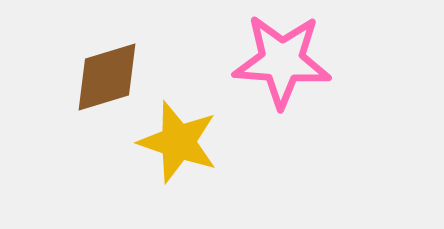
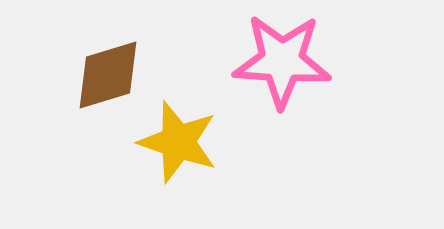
brown diamond: moved 1 px right, 2 px up
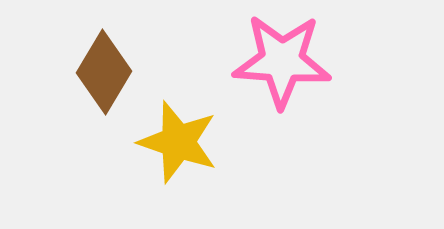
brown diamond: moved 4 px left, 3 px up; rotated 42 degrees counterclockwise
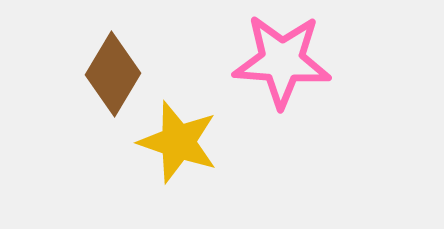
brown diamond: moved 9 px right, 2 px down
